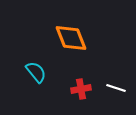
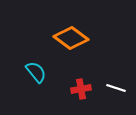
orange diamond: rotated 32 degrees counterclockwise
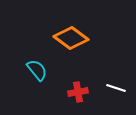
cyan semicircle: moved 1 px right, 2 px up
red cross: moved 3 px left, 3 px down
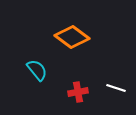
orange diamond: moved 1 px right, 1 px up
